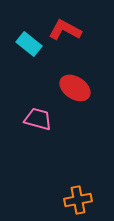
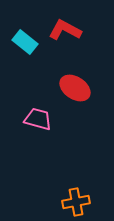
cyan rectangle: moved 4 px left, 2 px up
orange cross: moved 2 px left, 2 px down
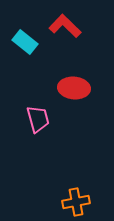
red L-shape: moved 4 px up; rotated 16 degrees clockwise
red ellipse: moved 1 px left; rotated 28 degrees counterclockwise
pink trapezoid: rotated 60 degrees clockwise
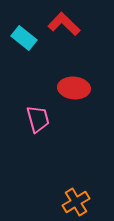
red L-shape: moved 1 px left, 2 px up
cyan rectangle: moved 1 px left, 4 px up
orange cross: rotated 20 degrees counterclockwise
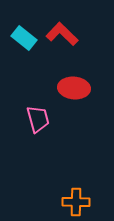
red L-shape: moved 2 px left, 10 px down
orange cross: rotated 32 degrees clockwise
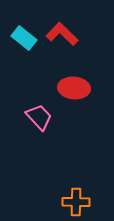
pink trapezoid: moved 1 px right, 2 px up; rotated 28 degrees counterclockwise
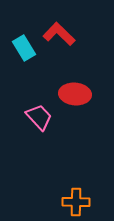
red L-shape: moved 3 px left
cyan rectangle: moved 10 px down; rotated 20 degrees clockwise
red ellipse: moved 1 px right, 6 px down
